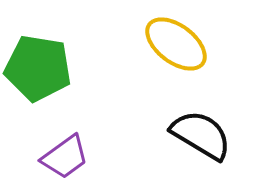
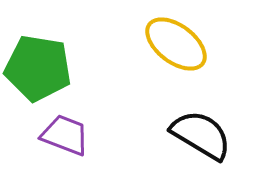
purple trapezoid: moved 22 px up; rotated 123 degrees counterclockwise
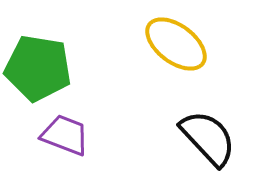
black semicircle: moved 7 px right, 3 px down; rotated 16 degrees clockwise
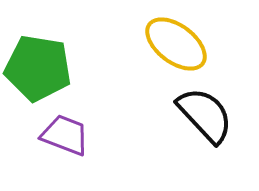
black semicircle: moved 3 px left, 23 px up
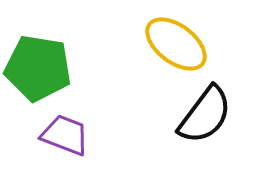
black semicircle: rotated 80 degrees clockwise
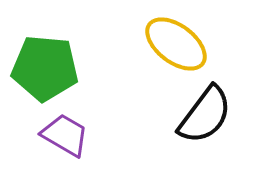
green pentagon: moved 7 px right; rotated 4 degrees counterclockwise
purple trapezoid: rotated 9 degrees clockwise
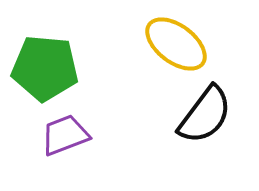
purple trapezoid: rotated 51 degrees counterclockwise
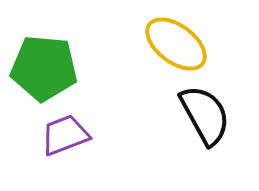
green pentagon: moved 1 px left
black semicircle: rotated 66 degrees counterclockwise
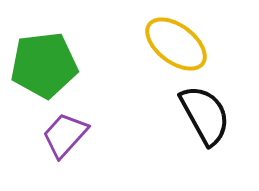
green pentagon: moved 3 px up; rotated 12 degrees counterclockwise
purple trapezoid: rotated 27 degrees counterclockwise
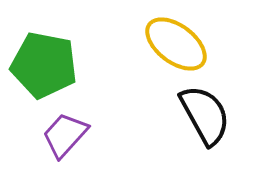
green pentagon: rotated 18 degrees clockwise
